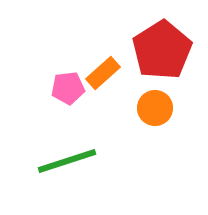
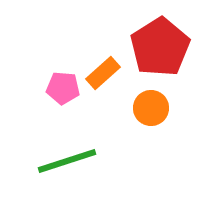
red pentagon: moved 2 px left, 3 px up
pink pentagon: moved 5 px left; rotated 12 degrees clockwise
orange circle: moved 4 px left
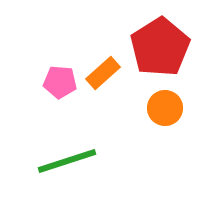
pink pentagon: moved 3 px left, 6 px up
orange circle: moved 14 px right
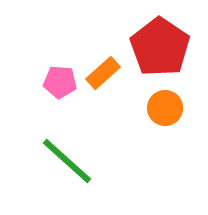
red pentagon: rotated 6 degrees counterclockwise
green line: rotated 60 degrees clockwise
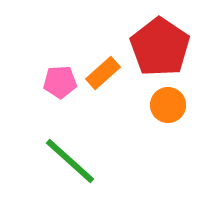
pink pentagon: rotated 8 degrees counterclockwise
orange circle: moved 3 px right, 3 px up
green line: moved 3 px right
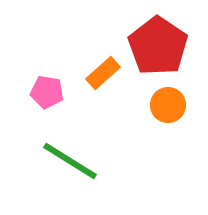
red pentagon: moved 2 px left, 1 px up
pink pentagon: moved 13 px left, 10 px down; rotated 12 degrees clockwise
green line: rotated 10 degrees counterclockwise
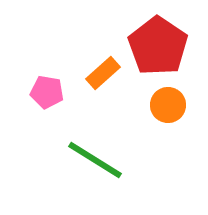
green line: moved 25 px right, 1 px up
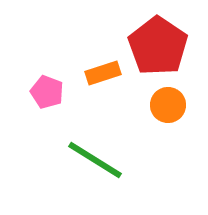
orange rectangle: rotated 24 degrees clockwise
pink pentagon: rotated 12 degrees clockwise
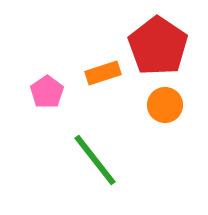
pink pentagon: rotated 16 degrees clockwise
orange circle: moved 3 px left
green line: rotated 20 degrees clockwise
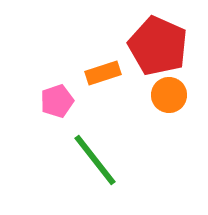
red pentagon: rotated 10 degrees counterclockwise
pink pentagon: moved 10 px right, 9 px down; rotated 16 degrees clockwise
orange circle: moved 4 px right, 10 px up
